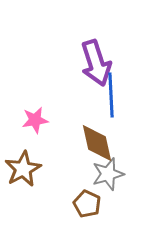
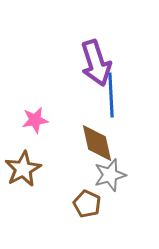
gray star: moved 2 px right, 1 px down
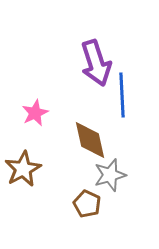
blue line: moved 11 px right
pink star: moved 7 px up; rotated 16 degrees counterclockwise
brown diamond: moved 7 px left, 3 px up
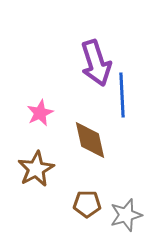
pink star: moved 5 px right
brown star: moved 13 px right
gray star: moved 16 px right, 40 px down
brown pentagon: rotated 24 degrees counterclockwise
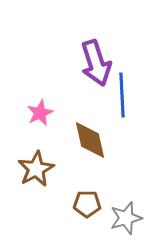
gray star: moved 3 px down
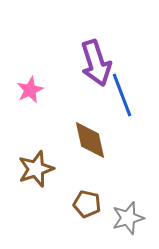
blue line: rotated 18 degrees counterclockwise
pink star: moved 10 px left, 23 px up
brown star: rotated 9 degrees clockwise
brown pentagon: rotated 12 degrees clockwise
gray star: moved 2 px right
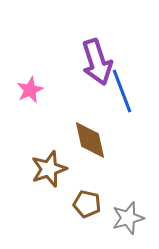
purple arrow: moved 1 px right, 1 px up
blue line: moved 4 px up
brown star: moved 13 px right
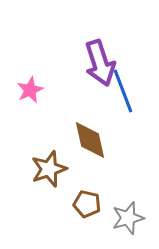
purple arrow: moved 3 px right, 1 px down
blue line: moved 1 px right
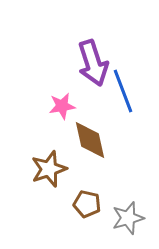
purple arrow: moved 7 px left
pink star: moved 32 px right, 16 px down; rotated 16 degrees clockwise
